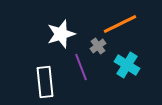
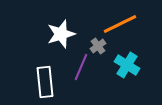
purple line: rotated 44 degrees clockwise
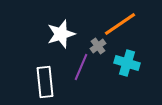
orange line: rotated 8 degrees counterclockwise
cyan cross: moved 2 px up; rotated 15 degrees counterclockwise
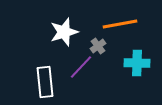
orange line: rotated 24 degrees clockwise
white star: moved 3 px right, 2 px up
cyan cross: moved 10 px right; rotated 15 degrees counterclockwise
purple line: rotated 20 degrees clockwise
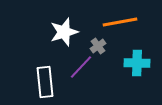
orange line: moved 2 px up
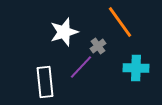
orange line: rotated 64 degrees clockwise
cyan cross: moved 1 px left, 5 px down
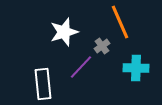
orange line: rotated 12 degrees clockwise
gray cross: moved 4 px right
white rectangle: moved 2 px left, 2 px down
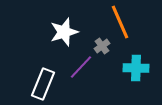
white rectangle: rotated 28 degrees clockwise
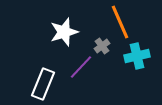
cyan cross: moved 1 px right, 12 px up; rotated 15 degrees counterclockwise
